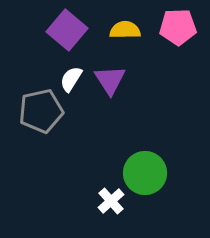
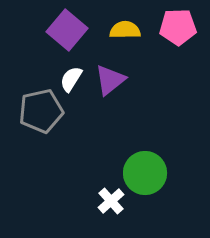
purple triangle: rotated 24 degrees clockwise
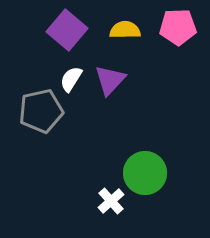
purple triangle: rotated 8 degrees counterclockwise
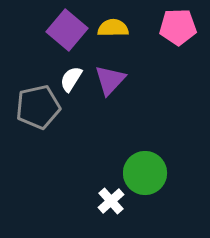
yellow semicircle: moved 12 px left, 2 px up
gray pentagon: moved 3 px left, 4 px up
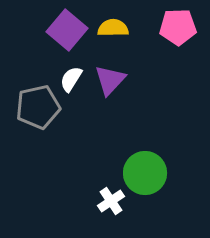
white cross: rotated 8 degrees clockwise
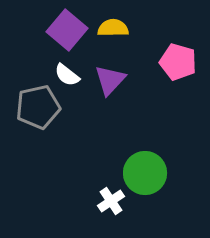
pink pentagon: moved 35 px down; rotated 18 degrees clockwise
white semicircle: moved 4 px left, 4 px up; rotated 84 degrees counterclockwise
